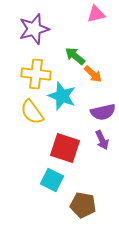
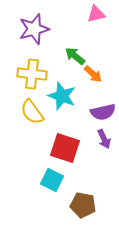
yellow cross: moved 4 px left
purple arrow: moved 2 px right, 1 px up
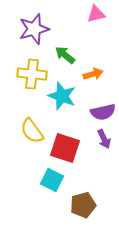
green arrow: moved 10 px left, 1 px up
orange arrow: rotated 60 degrees counterclockwise
yellow semicircle: moved 19 px down
brown pentagon: rotated 25 degrees counterclockwise
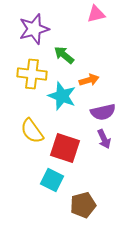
green arrow: moved 1 px left
orange arrow: moved 4 px left, 6 px down
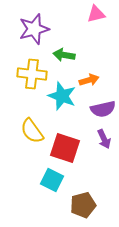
green arrow: rotated 30 degrees counterclockwise
purple semicircle: moved 3 px up
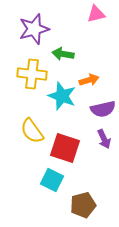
green arrow: moved 1 px left, 1 px up
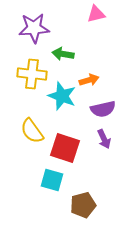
purple star: moved 1 px up; rotated 12 degrees clockwise
cyan square: rotated 10 degrees counterclockwise
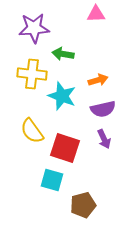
pink triangle: rotated 12 degrees clockwise
orange arrow: moved 9 px right
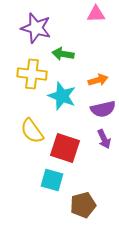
purple star: moved 2 px right; rotated 20 degrees clockwise
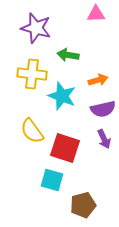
green arrow: moved 5 px right, 1 px down
